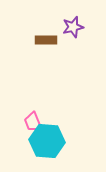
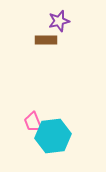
purple star: moved 14 px left, 6 px up
cyan hexagon: moved 6 px right, 5 px up; rotated 12 degrees counterclockwise
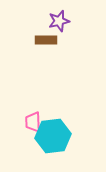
pink trapezoid: rotated 20 degrees clockwise
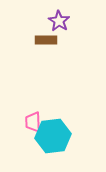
purple star: rotated 25 degrees counterclockwise
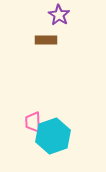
purple star: moved 6 px up
cyan hexagon: rotated 12 degrees counterclockwise
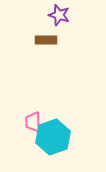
purple star: rotated 15 degrees counterclockwise
cyan hexagon: moved 1 px down
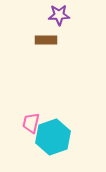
purple star: rotated 20 degrees counterclockwise
pink trapezoid: moved 2 px left, 1 px down; rotated 15 degrees clockwise
